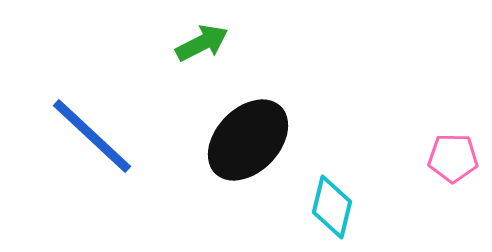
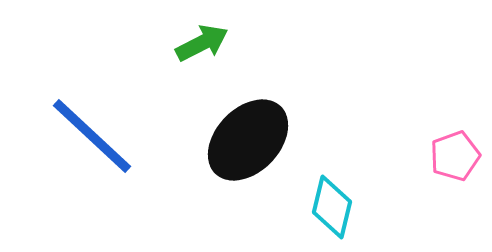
pink pentagon: moved 2 px right, 2 px up; rotated 21 degrees counterclockwise
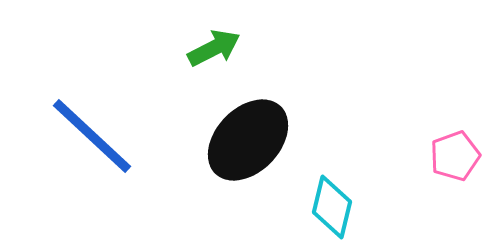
green arrow: moved 12 px right, 5 px down
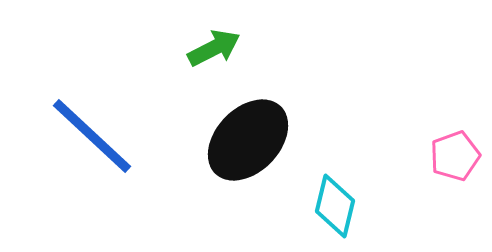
cyan diamond: moved 3 px right, 1 px up
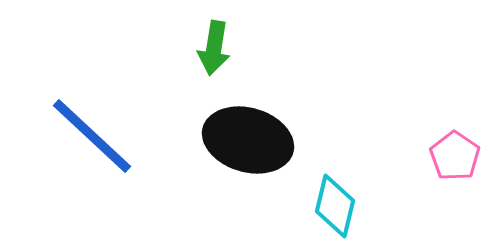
green arrow: rotated 126 degrees clockwise
black ellipse: rotated 62 degrees clockwise
pink pentagon: rotated 18 degrees counterclockwise
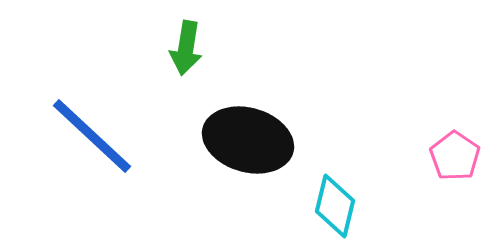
green arrow: moved 28 px left
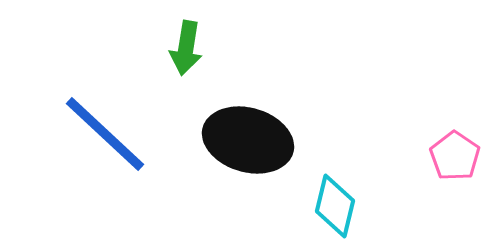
blue line: moved 13 px right, 2 px up
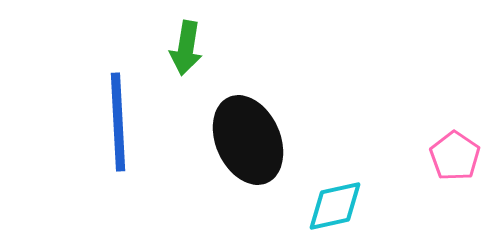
blue line: moved 13 px right, 12 px up; rotated 44 degrees clockwise
black ellipse: rotated 50 degrees clockwise
cyan diamond: rotated 64 degrees clockwise
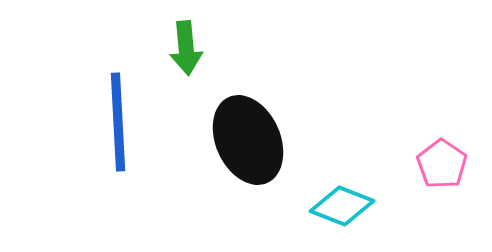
green arrow: rotated 14 degrees counterclockwise
pink pentagon: moved 13 px left, 8 px down
cyan diamond: moved 7 px right; rotated 34 degrees clockwise
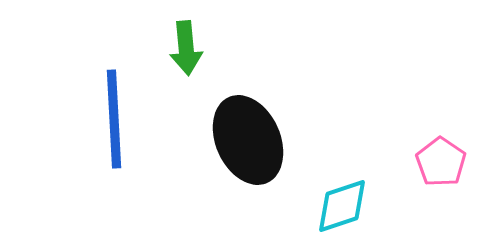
blue line: moved 4 px left, 3 px up
pink pentagon: moved 1 px left, 2 px up
cyan diamond: rotated 40 degrees counterclockwise
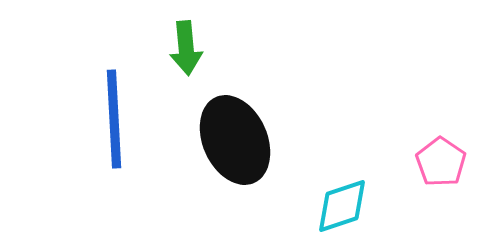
black ellipse: moved 13 px left
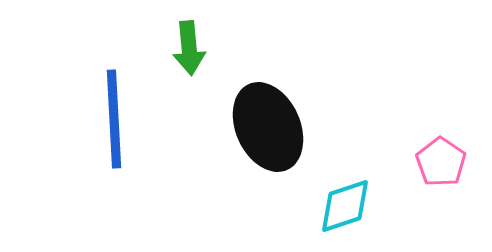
green arrow: moved 3 px right
black ellipse: moved 33 px right, 13 px up
cyan diamond: moved 3 px right
